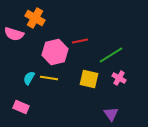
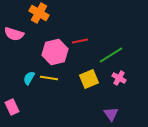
orange cross: moved 4 px right, 5 px up
yellow square: rotated 36 degrees counterclockwise
pink rectangle: moved 9 px left; rotated 42 degrees clockwise
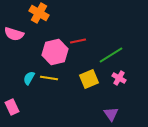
red line: moved 2 px left
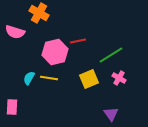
pink semicircle: moved 1 px right, 2 px up
pink rectangle: rotated 28 degrees clockwise
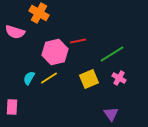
green line: moved 1 px right, 1 px up
yellow line: rotated 42 degrees counterclockwise
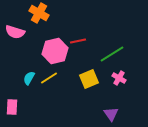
pink hexagon: moved 1 px up
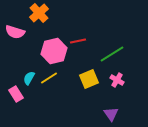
orange cross: rotated 18 degrees clockwise
pink hexagon: moved 1 px left
pink cross: moved 2 px left, 2 px down
pink rectangle: moved 4 px right, 13 px up; rotated 35 degrees counterclockwise
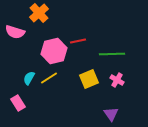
green line: rotated 30 degrees clockwise
pink rectangle: moved 2 px right, 9 px down
